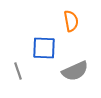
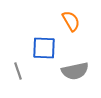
orange semicircle: rotated 20 degrees counterclockwise
gray semicircle: rotated 12 degrees clockwise
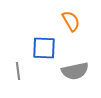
gray line: rotated 12 degrees clockwise
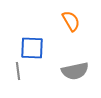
blue square: moved 12 px left
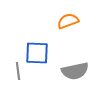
orange semicircle: moved 3 px left; rotated 80 degrees counterclockwise
blue square: moved 5 px right, 5 px down
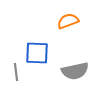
gray line: moved 2 px left, 1 px down
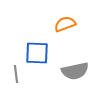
orange semicircle: moved 3 px left, 3 px down
gray line: moved 2 px down
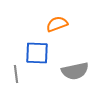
orange semicircle: moved 8 px left
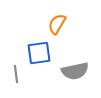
orange semicircle: rotated 40 degrees counterclockwise
blue square: moved 2 px right; rotated 10 degrees counterclockwise
